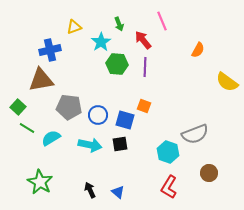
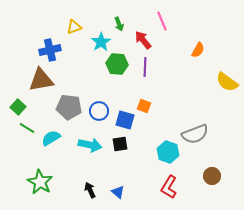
blue circle: moved 1 px right, 4 px up
brown circle: moved 3 px right, 3 px down
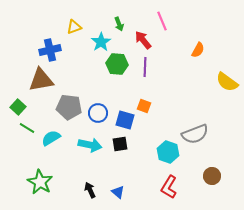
blue circle: moved 1 px left, 2 px down
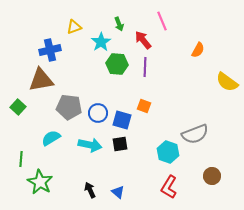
blue square: moved 3 px left
green line: moved 6 px left, 31 px down; rotated 63 degrees clockwise
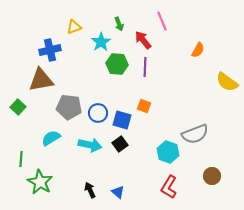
black square: rotated 28 degrees counterclockwise
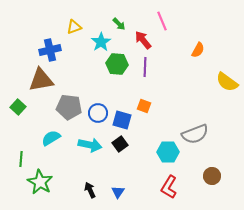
green arrow: rotated 24 degrees counterclockwise
cyan hexagon: rotated 20 degrees counterclockwise
blue triangle: rotated 24 degrees clockwise
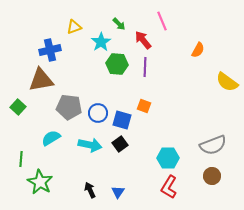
gray semicircle: moved 18 px right, 11 px down
cyan hexagon: moved 6 px down
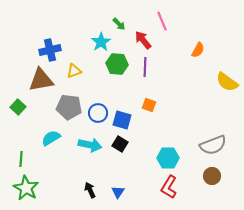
yellow triangle: moved 44 px down
orange square: moved 5 px right, 1 px up
black square: rotated 21 degrees counterclockwise
green star: moved 14 px left, 6 px down
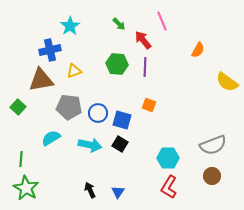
cyan star: moved 31 px left, 16 px up
